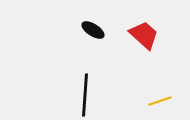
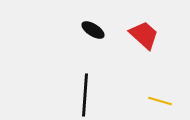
yellow line: rotated 35 degrees clockwise
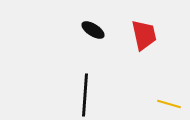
red trapezoid: rotated 36 degrees clockwise
yellow line: moved 9 px right, 3 px down
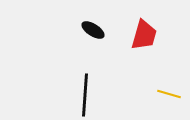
red trapezoid: rotated 28 degrees clockwise
yellow line: moved 10 px up
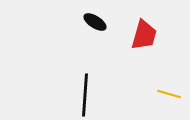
black ellipse: moved 2 px right, 8 px up
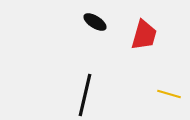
black line: rotated 9 degrees clockwise
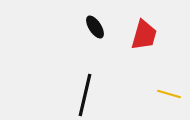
black ellipse: moved 5 px down; rotated 25 degrees clockwise
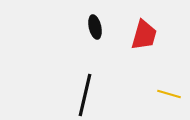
black ellipse: rotated 20 degrees clockwise
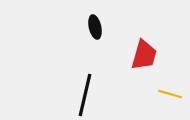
red trapezoid: moved 20 px down
yellow line: moved 1 px right
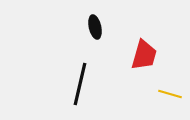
black line: moved 5 px left, 11 px up
